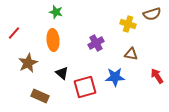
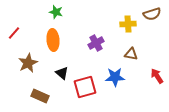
yellow cross: rotated 21 degrees counterclockwise
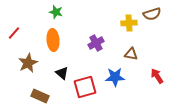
yellow cross: moved 1 px right, 1 px up
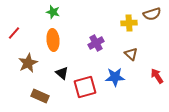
green star: moved 3 px left
brown triangle: rotated 32 degrees clockwise
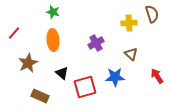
brown semicircle: rotated 90 degrees counterclockwise
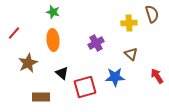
brown rectangle: moved 1 px right, 1 px down; rotated 24 degrees counterclockwise
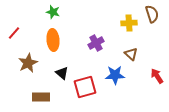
blue star: moved 2 px up
